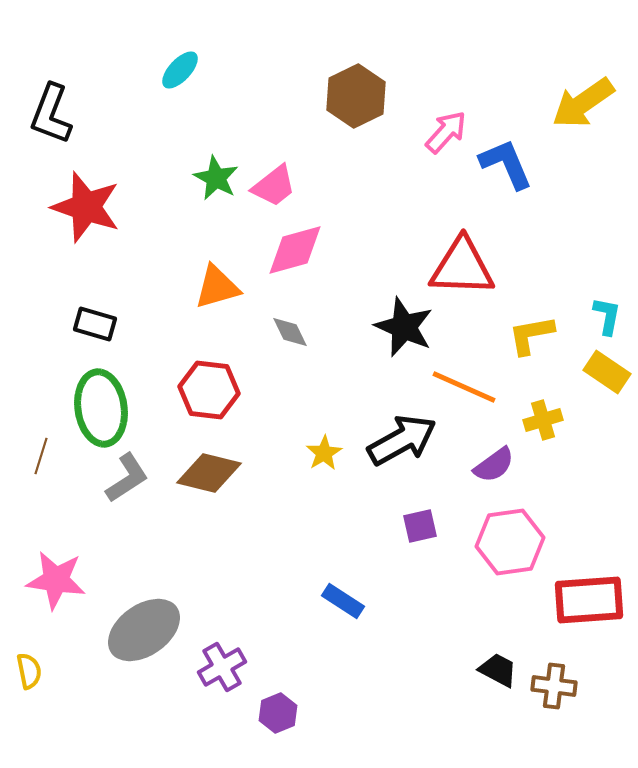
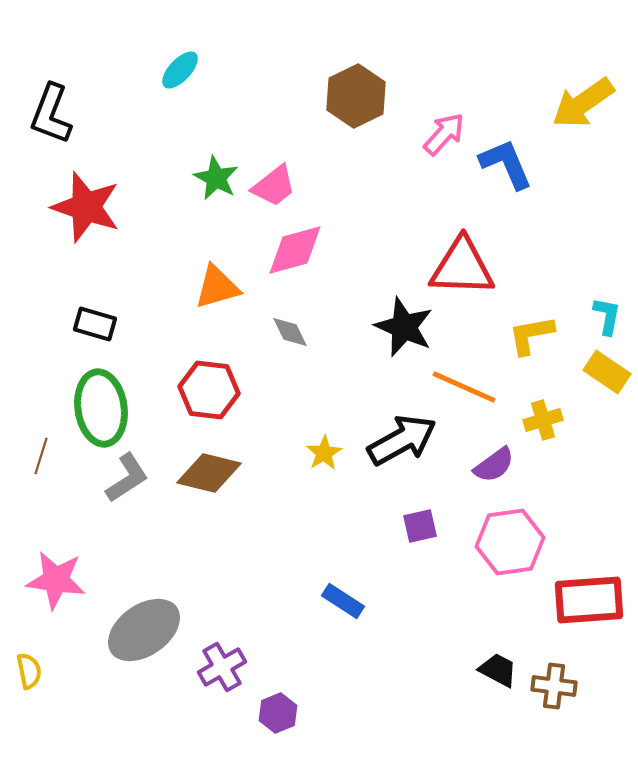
pink arrow: moved 2 px left, 2 px down
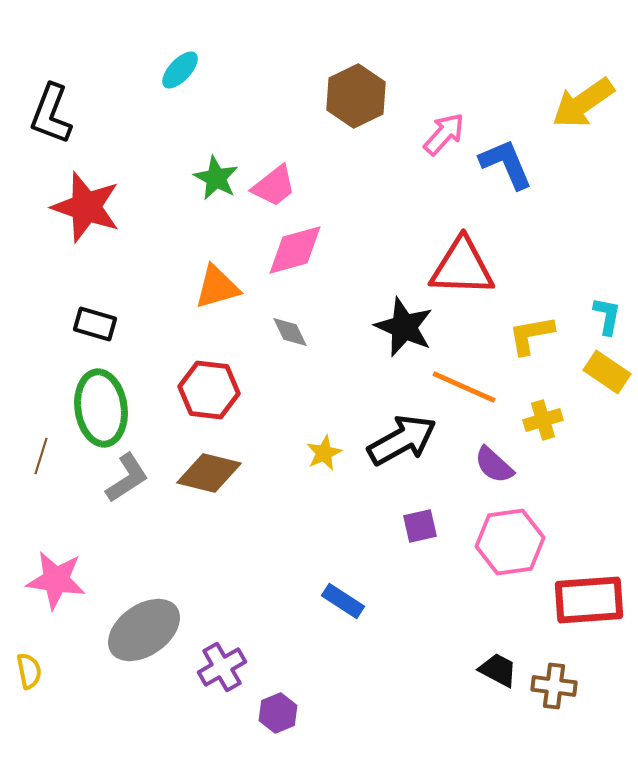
yellow star: rotated 6 degrees clockwise
purple semicircle: rotated 78 degrees clockwise
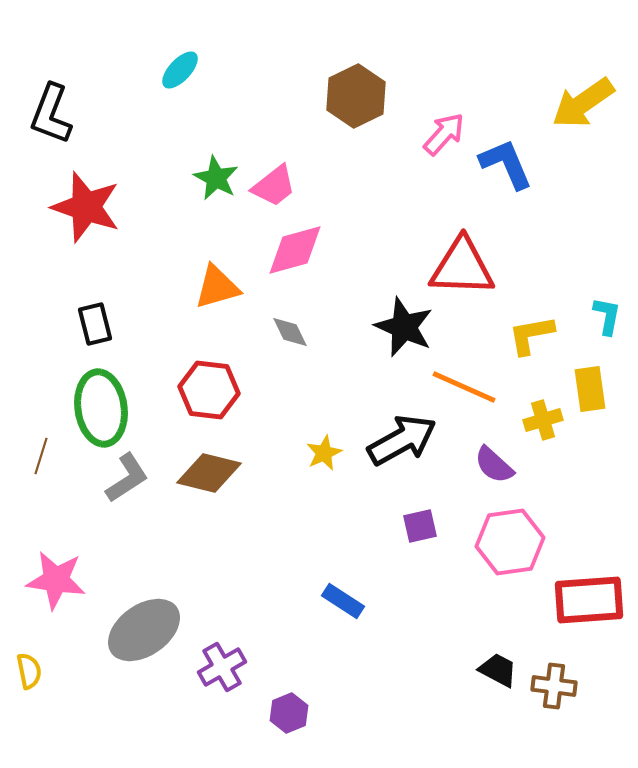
black rectangle: rotated 60 degrees clockwise
yellow rectangle: moved 17 px left, 17 px down; rotated 48 degrees clockwise
purple hexagon: moved 11 px right
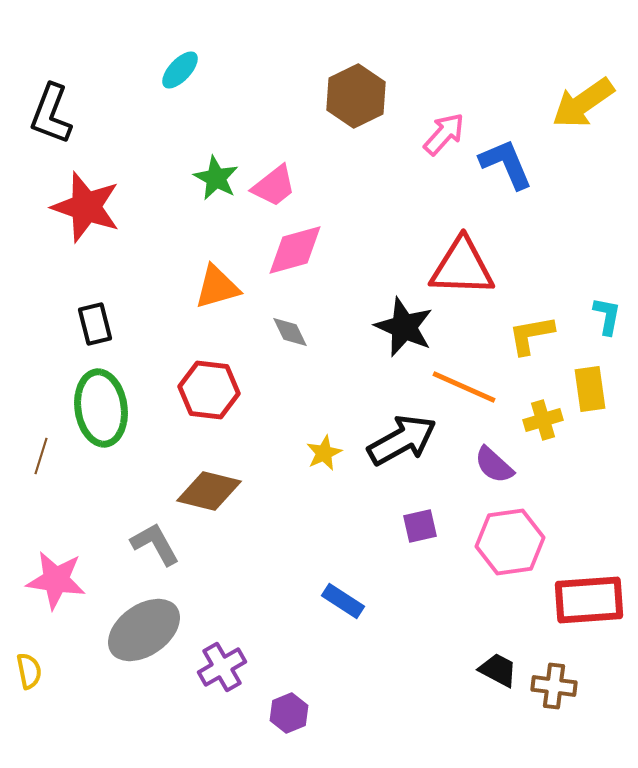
brown diamond: moved 18 px down
gray L-shape: moved 28 px right, 66 px down; rotated 86 degrees counterclockwise
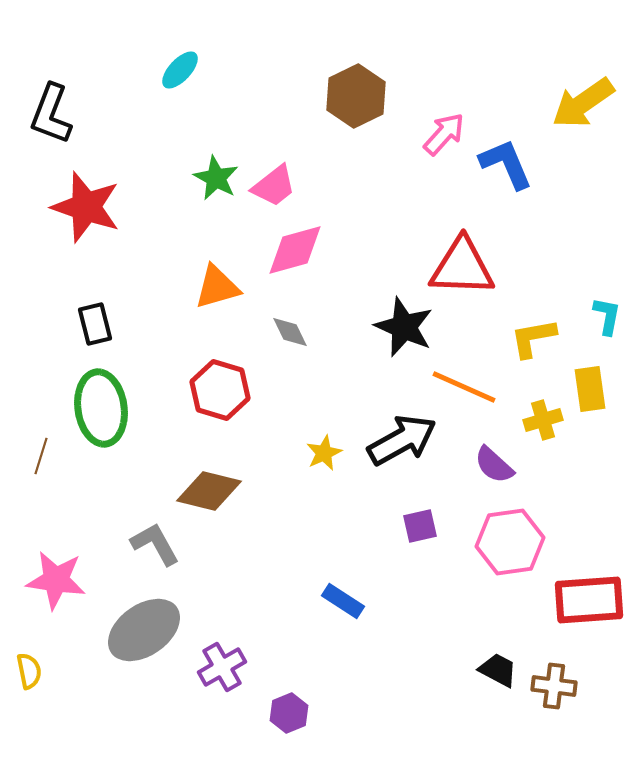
yellow L-shape: moved 2 px right, 3 px down
red hexagon: moved 11 px right; rotated 10 degrees clockwise
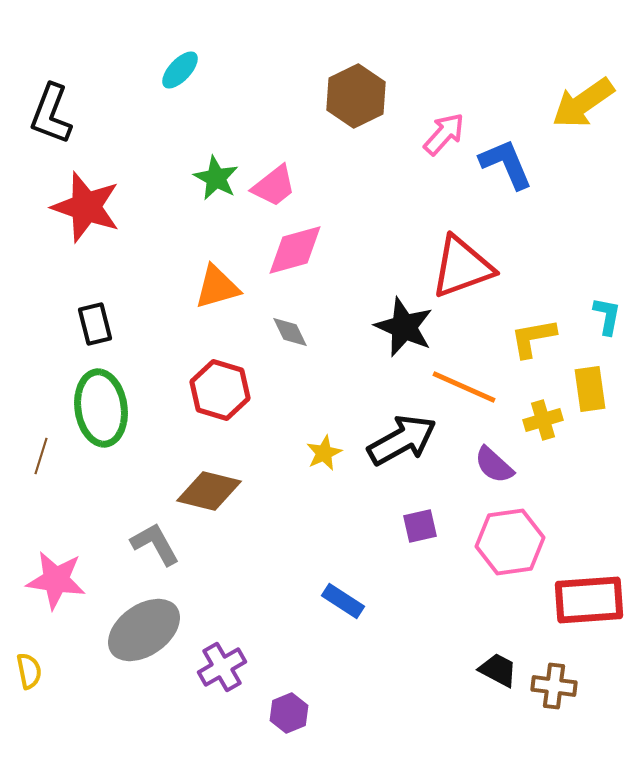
red triangle: rotated 22 degrees counterclockwise
